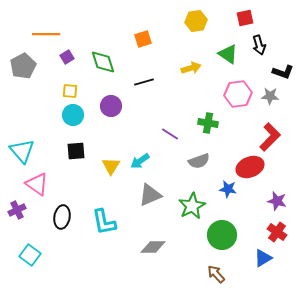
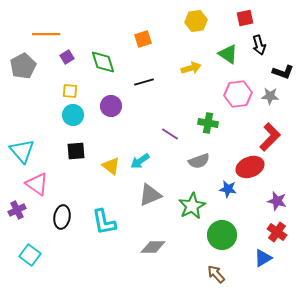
yellow triangle: rotated 24 degrees counterclockwise
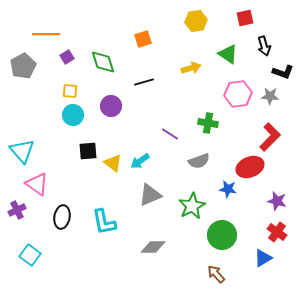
black arrow: moved 5 px right, 1 px down
black square: moved 12 px right
yellow triangle: moved 2 px right, 3 px up
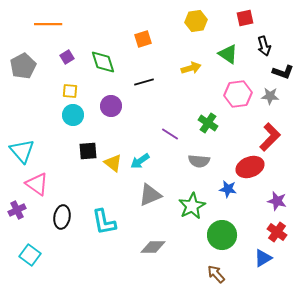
orange line: moved 2 px right, 10 px up
green cross: rotated 24 degrees clockwise
gray semicircle: rotated 25 degrees clockwise
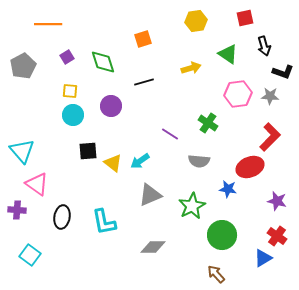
purple cross: rotated 30 degrees clockwise
red cross: moved 4 px down
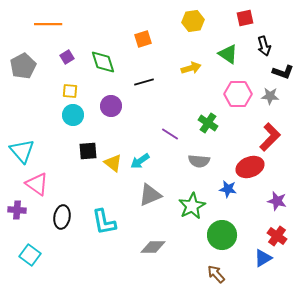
yellow hexagon: moved 3 px left
pink hexagon: rotated 8 degrees clockwise
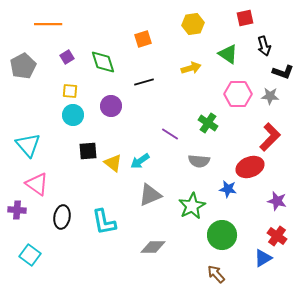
yellow hexagon: moved 3 px down
cyan triangle: moved 6 px right, 6 px up
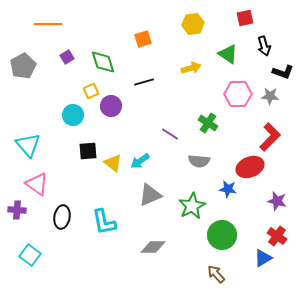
yellow square: moved 21 px right; rotated 28 degrees counterclockwise
